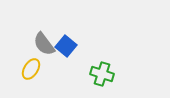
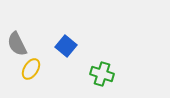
gray semicircle: moved 27 px left; rotated 10 degrees clockwise
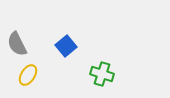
blue square: rotated 10 degrees clockwise
yellow ellipse: moved 3 px left, 6 px down
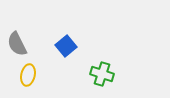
yellow ellipse: rotated 20 degrees counterclockwise
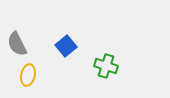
green cross: moved 4 px right, 8 px up
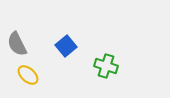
yellow ellipse: rotated 60 degrees counterclockwise
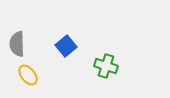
gray semicircle: rotated 25 degrees clockwise
yellow ellipse: rotated 10 degrees clockwise
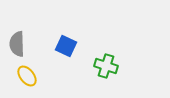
blue square: rotated 25 degrees counterclockwise
yellow ellipse: moved 1 px left, 1 px down
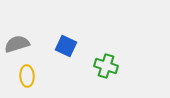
gray semicircle: rotated 75 degrees clockwise
yellow ellipse: rotated 35 degrees clockwise
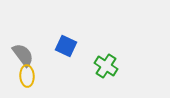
gray semicircle: moved 6 px right, 11 px down; rotated 70 degrees clockwise
green cross: rotated 15 degrees clockwise
